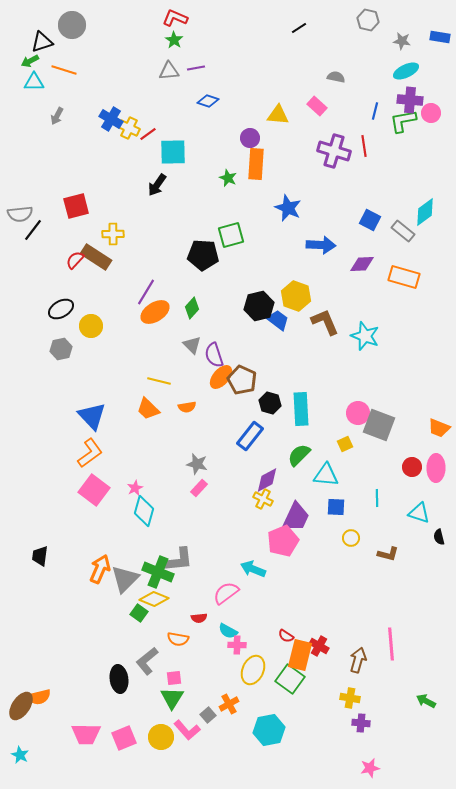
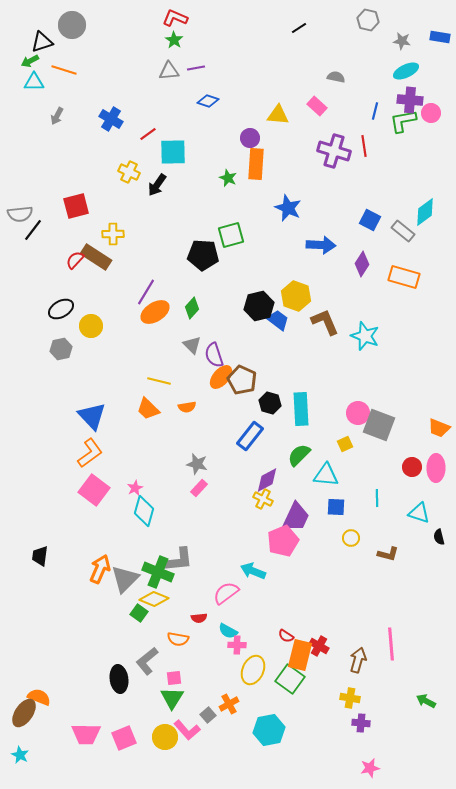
yellow cross at (129, 128): moved 44 px down
purple diamond at (362, 264): rotated 55 degrees counterclockwise
cyan arrow at (253, 569): moved 2 px down
orange semicircle at (39, 697): rotated 145 degrees counterclockwise
brown ellipse at (21, 706): moved 3 px right, 7 px down
yellow circle at (161, 737): moved 4 px right
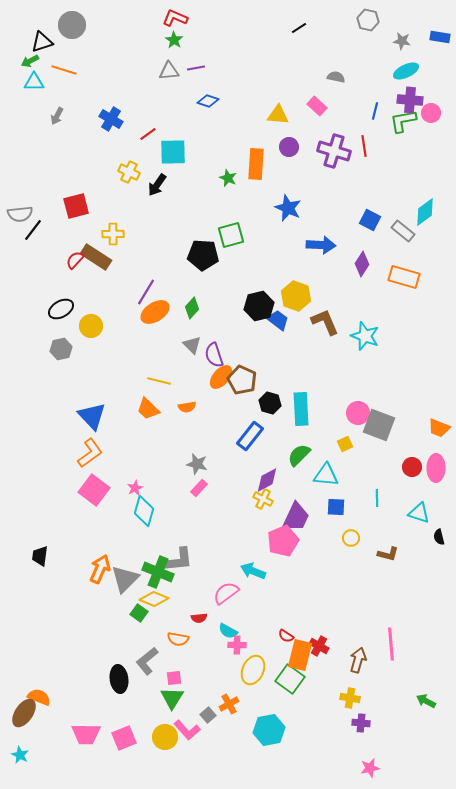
purple circle at (250, 138): moved 39 px right, 9 px down
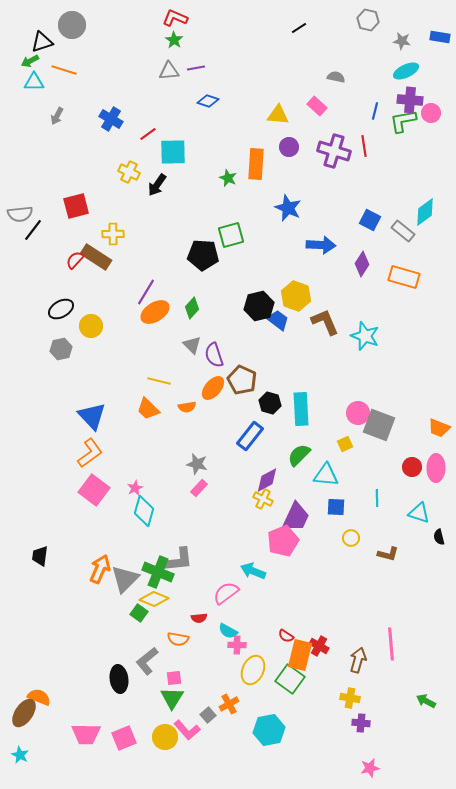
orange ellipse at (221, 377): moved 8 px left, 11 px down
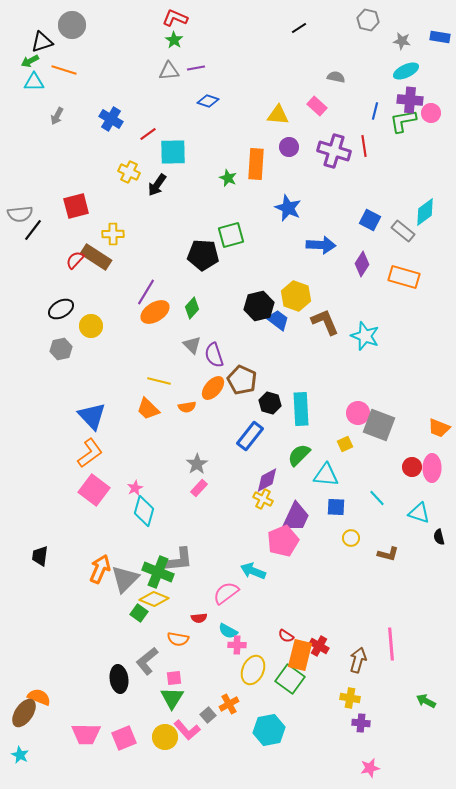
gray star at (197, 464): rotated 25 degrees clockwise
pink ellipse at (436, 468): moved 4 px left
cyan line at (377, 498): rotated 42 degrees counterclockwise
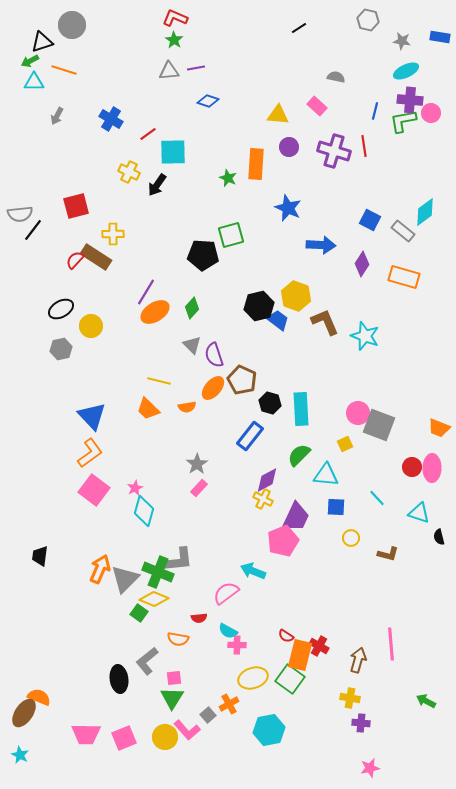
yellow ellipse at (253, 670): moved 8 px down; rotated 48 degrees clockwise
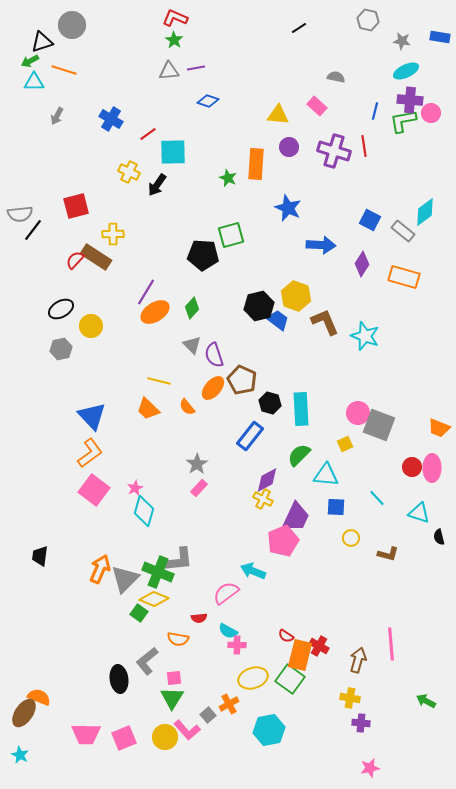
orange semicircle at (187, 407): rotated 60 degrees clockwise
